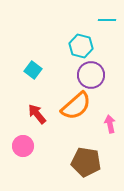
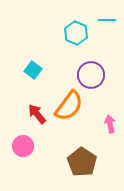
cyan hexagon: moved 5 px left, 13 px up; rotated 10 degrees clockwise
orange semicircle: moved 7 px left; rotated 12 degrees counterclockwise
brown pentagon: moved 4 px left; rotated 24 degrees clockwise
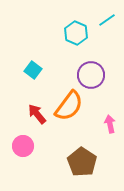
cyan line: rotated 36 degrees counterclockwise
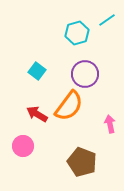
cyan hexagon: moved 1 px right; rotated 20 degrees clockwise
cyan square: moved 4 px right, 1 px down
purple circle: moved 6 px left, 1 px up
red arrow: rotated 20 degrees counterclockwise
brown pentagon: rotated 12 degrees counterclockwise
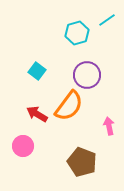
purple circle: moved 2 px right, 1 px down
pink arrow: moved 1 px left, 2 px down
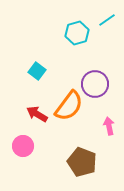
purple circle: moved 8 px right, 9 px down
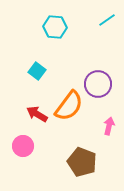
cyan hexagon: moved 22 px left, 6 px up; rotated 20 degrees clockwise
purple circle: moved 3 px right
pink arrow: rotated 24 degrees clockwise
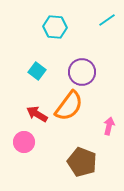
purple circle: moved 16 px left, 12 px up
pink circle: moved 1 px right, 4 px up
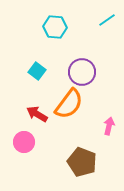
orange semicircle: moved 2 px up
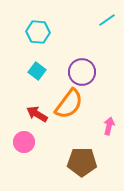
cyan hexagon: moved 17 px left, 5 px down
brown pentagon: rotated 20 degrees counterclockwise
